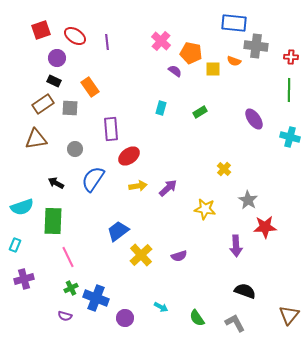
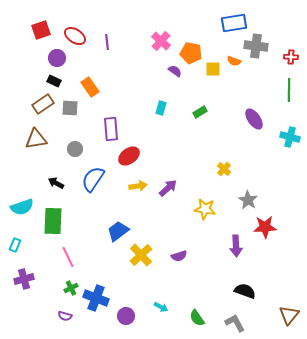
blue rectangle at (234, 23): rotated 15 degrees counterclockwise
purple circle at (125, 318): moved 1 px right, 2 px up
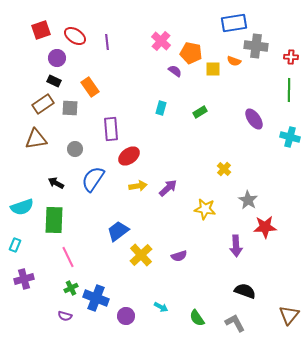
green rectangle at (53, 221): moved 1 px right, 1 px up
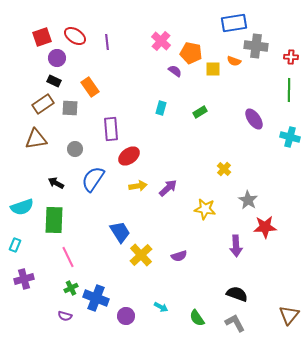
red square at (41, 30): moved 1 px right, 7 px down
blue trapezoid at (118, 231): moved 2 px right, 1 px down; rotated 95 degrees clockwise
black semicircle at (245, 291): moved 8 px left, 3 px down
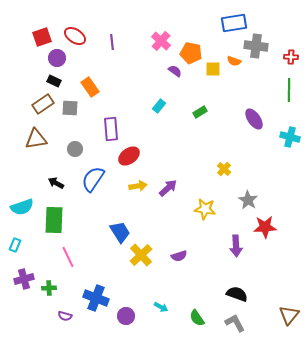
purple line at (107, 42): moved 5 px right
cyan rectangle at (161, 108): moved 2 px left, 2 px up; rotated 24 degrees clockwise
green cross at (71, 288): moved 22 px left; rotated 24 degrees clockwise
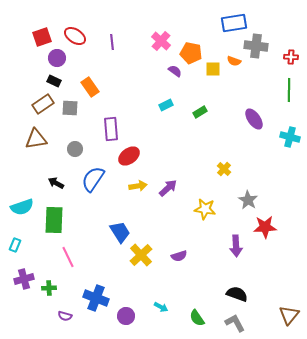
cyan rectangle at (159, 106): moved 7 px right, 1 px up; rotated 24 degrees clockwise
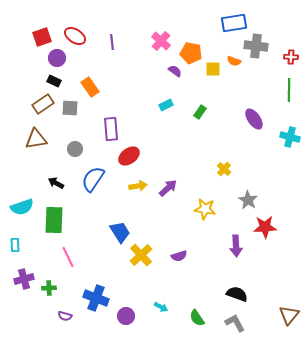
green rectangle at (200, 112): rotated 24 degrees counterclockwise
cyan rectangle at (15, 245): rotated 24 degrees counterclockwise
